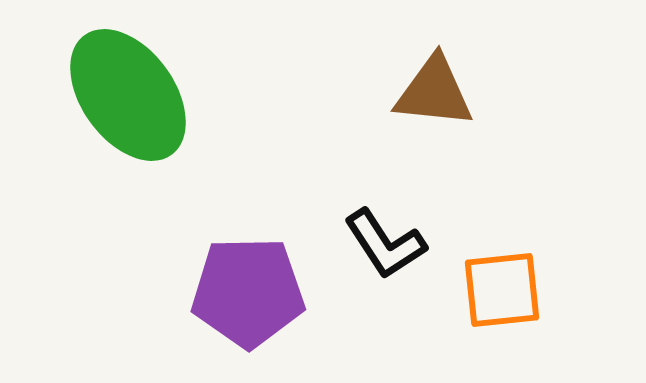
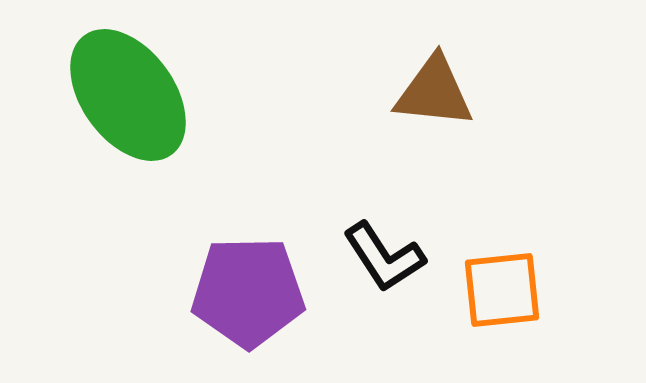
black L-shape: moved 1 px left, 13 px down
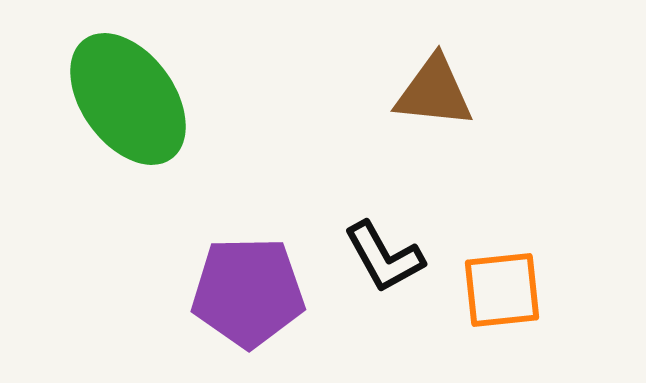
green ellipse: moved 4 px down
black L-shape: rotated 4 degrees clockwise
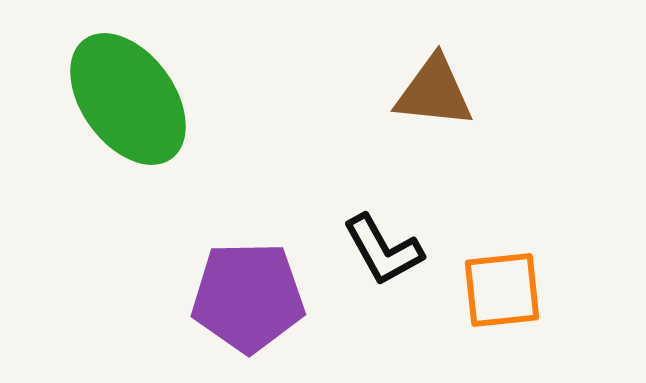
black L-shape: moved 1 px left, 7 px up
purple pentagon: moved 5 px down
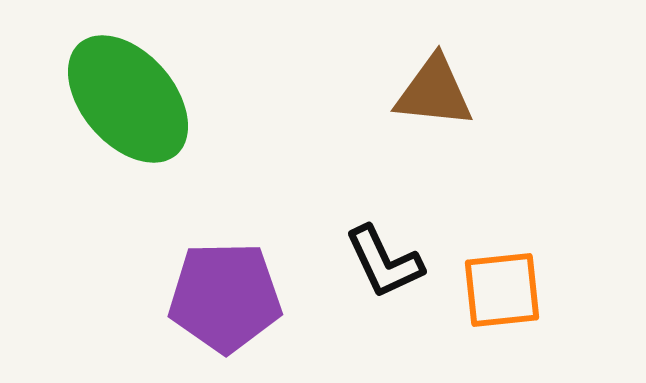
green ellipse: rotated 5 degrees counterclockwise
black L-shape: moved 1 px right, 12 px down; rotated 4 degrees clockwise
purple pentagon: moved 23 px left
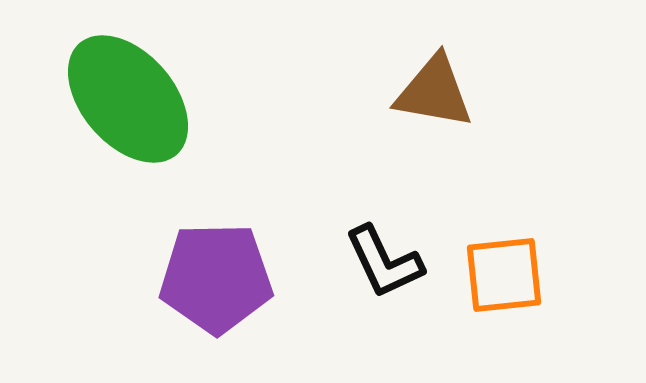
brown triangle: rotated 4 degrees clockwise
orange square: moved 2 px right, 15 px up
purple pentagon: moved 9 px left, 19 px up
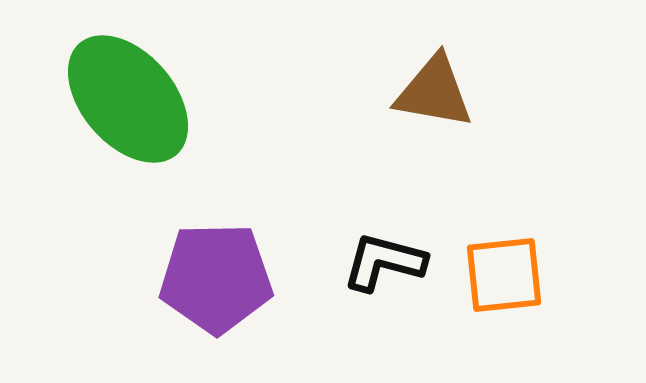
black L-shape: rotated 130 degrees clockwise
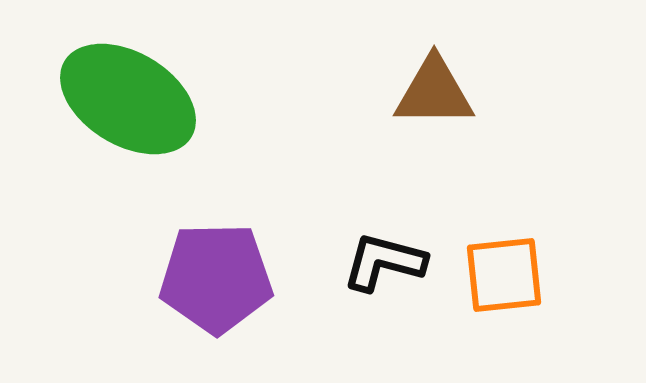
brown triangle: rotated 10 degrees counterclockwise
green ellipse: rotated 18 degrees counterclockwise
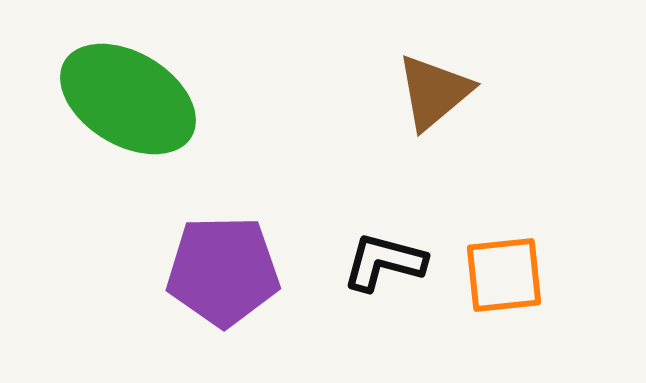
brown triangle: rotated 40 degrees counterclockwise
purple pentagon: moved 7 px right, 7 px up
